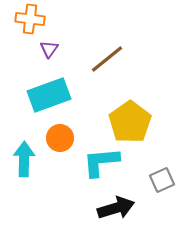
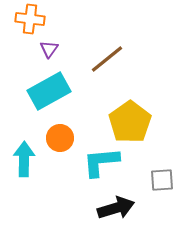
cyan rectangle: moved 4 px up; rotated 9 degrees counterclockwise
gray square: rotated 20 degrees clockwise
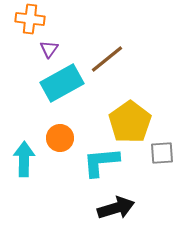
cyan rectangle: moved 13 px right, 8 px up
gray square: moved 27 px up
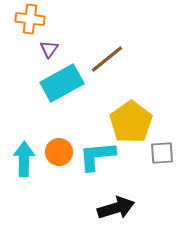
yellow pentagon: moved 1 px right
orange circle: moved 1 px left, 14 px down
cyan L-shape: moved 4 px left, 6 px up
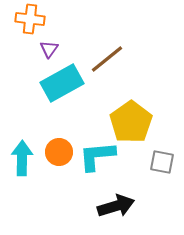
gray square: moved 9 px down; rotated 15 degrees clockwise
cyan arrow: moved 2 px left, 1 px up
black arrow: moved 2 px up
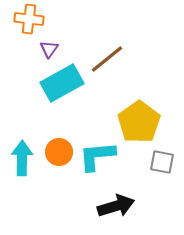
orange cross: moved 1 px left
yellow pentagon: moved 8 px right
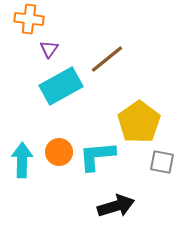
cyan rectangle: moved 1 px left, 3 px down
cyan arrow: moved 2 px down
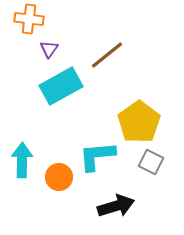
brown line: moved 4 px up
orange circle: moved 25 px down
gray square: moved 11 px left; rotated 15 degrees clockwise
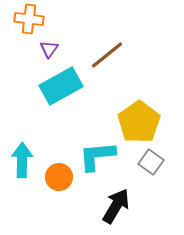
gray square: rotated 10 degrees clockwise
black arrow: rotated 42 degrees counterclockwise
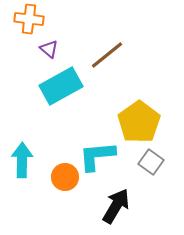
purple triangle: rotated 24 degrees counterclockwise
orange circle: moved 6 px right
